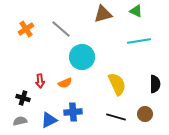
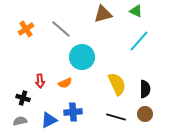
cyan line: rotated 40 degrees counterclockwise
black semicircle: moved 10 px left, 5 px down
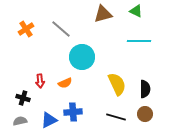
cyan line: rotated 50 degrees clockwise
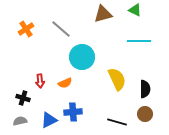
green triangle: moved 1 px left, 1 px up
yellow semicircle: moved 5 px up
black line: moved 1 px right, 5 px down
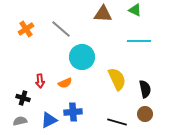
brown triangle: rotated 18 degrees clockwise
black semicircle: rotated 12 degrees counterclockwise
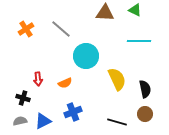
brown triangle: moved 2 px right, 1 px up
cyan circle: moved 4 px right, 1 px up
red arrow: moved 2 px left, 2 px up
blue cross: rotated 18 degrees counterclockwise
blue triangle: moved 6 px left, 1 px down
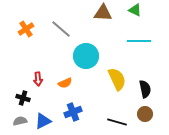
brown triangle: moved 2 px left
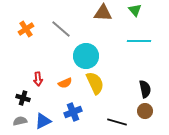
green triangle: rotated 24 degrees clockwise
yellow semicircle: moved 22 px left, 4 px down
brown circle: moved 3 px up
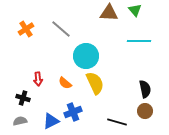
brown triangle: moved 6 px right
orange semicircle: rotated 64 degrees clockwise
blue triangle: moved 8 px right
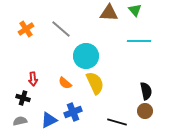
red arrow: moved 5 px left
black semicircle: moved 1 px right, 2 px down
blue triangle: moved 2 px left, 1 px up
